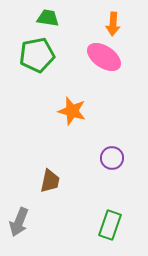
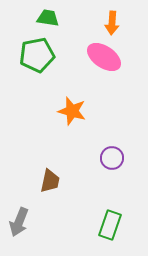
orange arrow: moved 1 px left, 1 px up
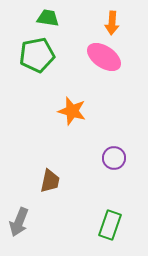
purple circle: moved 2 px right
